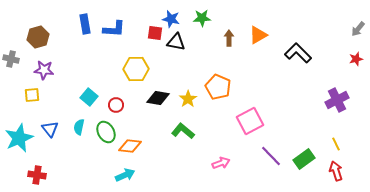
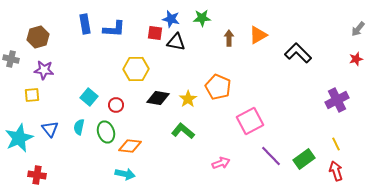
green ellipse: rotated 10 degrees clockwise
cyan arrow: moved 1 px up; rotated 36 degrees clockwise
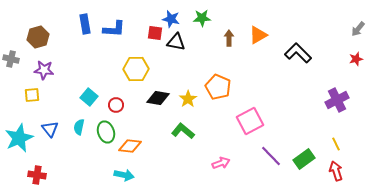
cyan arrow: moved 1 px left, 1 px down
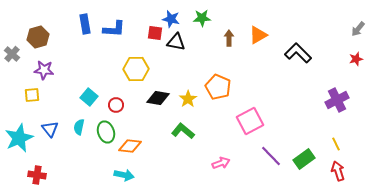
gray cross: moved 1 px right, 5 px up; rotated 28 degrees clockwise
red arrow: moved 2 px right
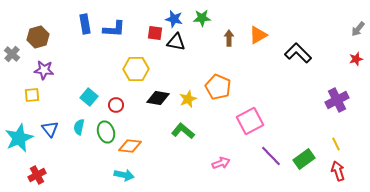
blue star: moved 3 px right
yellow star: rotated 12 degrees clockwise
red cross: rotated 36 degrees counterclockwise
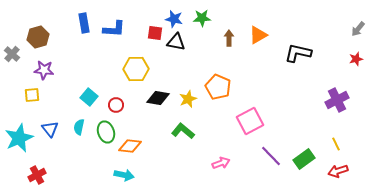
blue rectangle: moved 1 px left, 1 px up
black L-shape: rotated 32 degrees counterclockwise
red arrow: rotated 90 degrees counterclockwise
